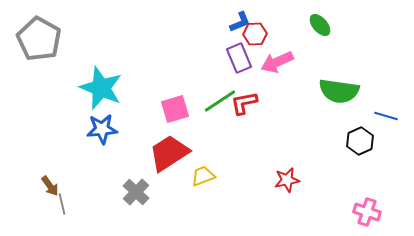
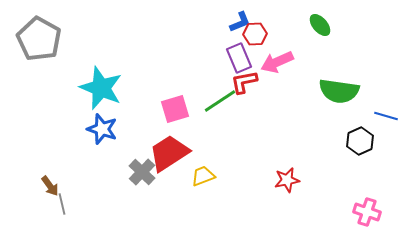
red L-shape: moved 21 px up
blue star: rotated 24 degrees clockwise
gray cross: moved 6 px right, 20 px up
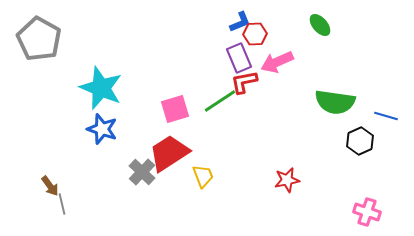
green semicircle: moved 4 px left, 11 px down
yellow trapezoid: rotated 90 degrees clockwise
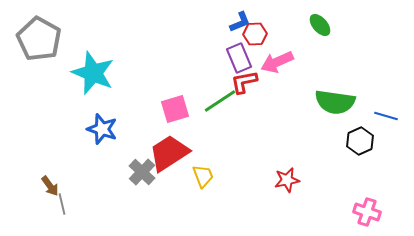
cyan star: moved 8 px left, 15 px up
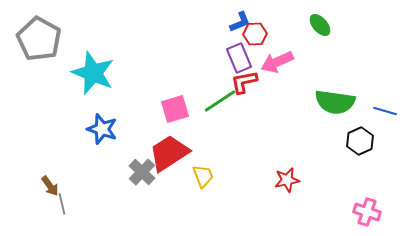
blue line: moved 1 px left, 5 px up
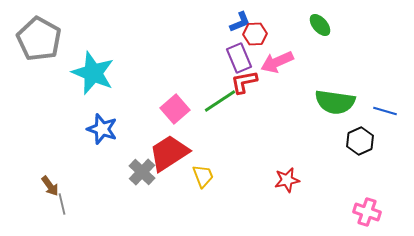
pink square: rotated 24 degrees counterclockwise
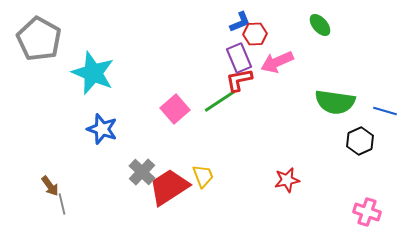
red L-shape: moved 5 px left, 2 px up
red trapezoid: moved 34 px down
